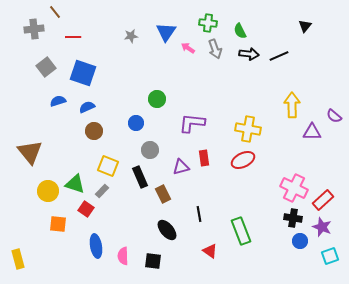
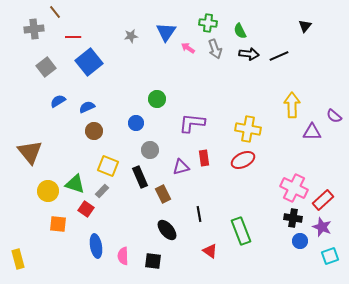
blue square at (83, 73): moved 6 px right, 11 px up; rotated 32 degrees clockwise
blue semicircle at (58, 101): rotated 14 degrees counterclockwise
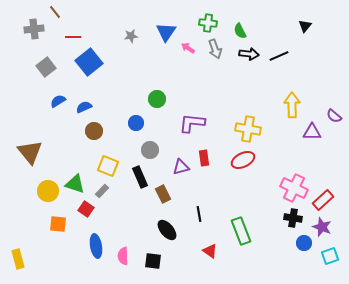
blue semicircle at (87, 107): moved 3 px left
blue circle at (300, 241): moved 4 px right, 2 px down
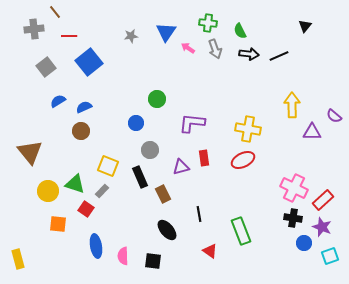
red line at (73, 37): moved 4 px left, 1 px up
brown circle at (94, 131): moved 13 px left
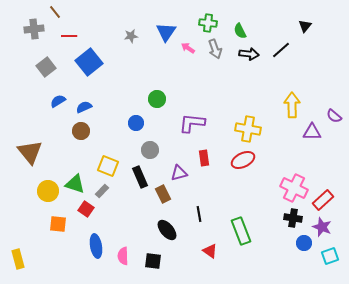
black line at (279, 56): moved 2 px right, 6 px up; rotated 18 degrees counterclockwise
purple triangle at (181, 167): moved 2 px left, 6 px down
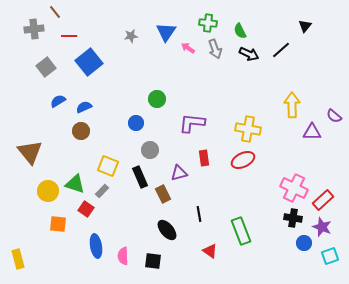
black arrow at (249, 54): rotated 18 degrees clockwise
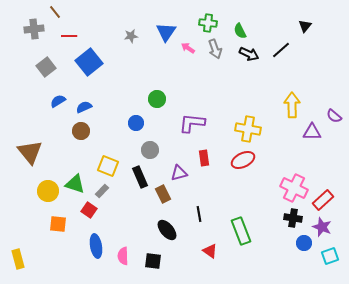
red square at (86, 209): moved 3 px right, 1 px down
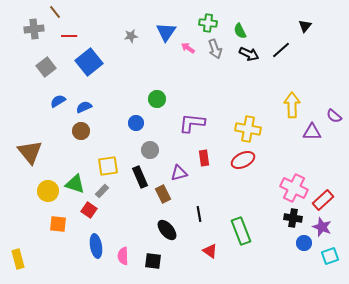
yellow square at (108, 166): rotated 30 degrees counterclockwise
